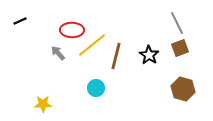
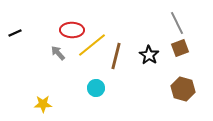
black line: moved 5 px left, 12 px down
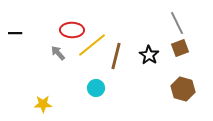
black line: rotated 24 degrees clockwise
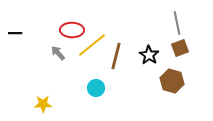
gray line: rotated 15 degrees clockwise
brown hexagon: moved 11 px left, 8 px up
